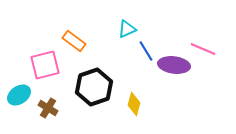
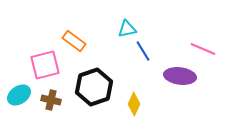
cyan triangle: rotated 12 degrees clockwise
blue line: moved 3 px left
purple ellipse: moved 6 px right, 11 px down
yellow diamond: rotated 10 degrees clockwise
brown cross: moved 3 px right, 8 px up; rotated 18 degrees counterclockwise
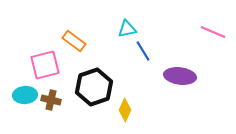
pink line: moved 10 px right, 17 px up
cyan ellipse: moved 6 px right; rotated 30 degrees clockwise
yellow diamond: moved 9 px left, 6 px down
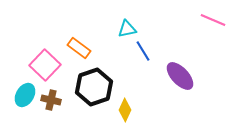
pink line: moved 12 px up
orange rectangle: moved 5 px right, 7 px down
pink square: rotated 32 degrees counterclockwise
purple ellipse: rotated 40 degrees clockwise
cyan ellipse: rotated 55 degrees counterclockwise
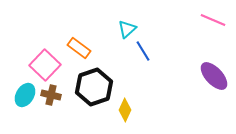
cyan triangle: rotated 30 degrees counterclockwise
purple ellipse: moved 34 px right
brown cross: moved 5 px up
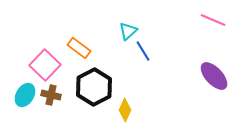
cyan triangle: moved 1 px right, 2 px down
black hexagon: rotated 9 degrees counterclockwise
